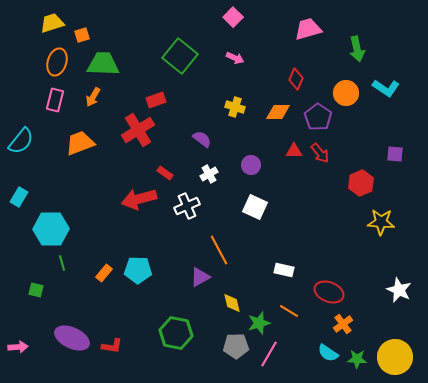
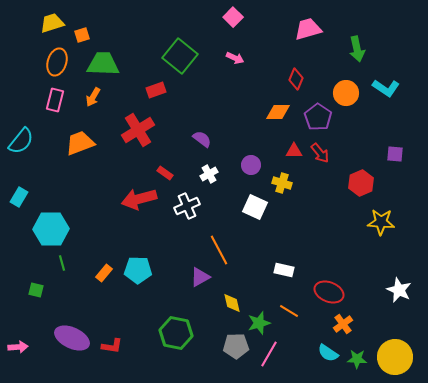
red rectangle at (156, 100): moved 10 px up
yellow cross at (235, 107): moved 47 px right, 76 px down
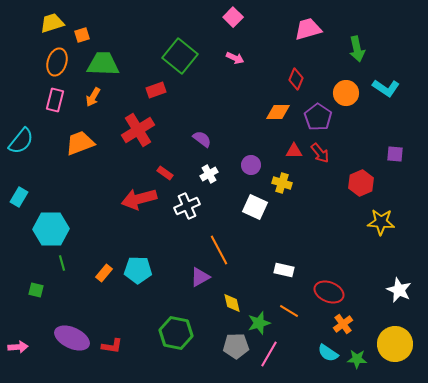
yellow circle at (395, 357): moved 13 px up
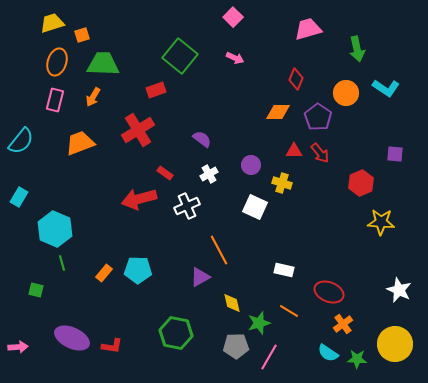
cyan hexagon at (51, 229): moved 4 px right; rotated 24 degrees clockwise
pink line at (269, 354): moved 3 px down
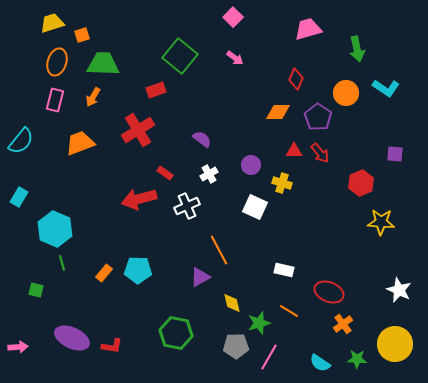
pink arrow at (235, 58): rotated 12 degrees clockwise
cyan semicircle at (328, 353): moved 8 px left, 10 px down
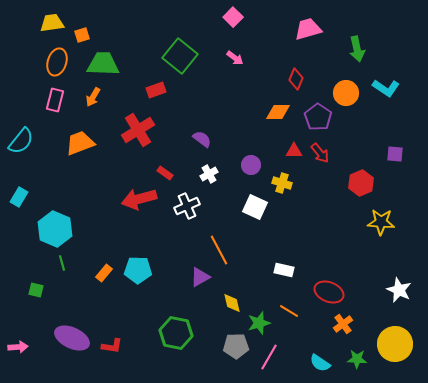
yellow trapezoid at (52, 23): rotated 10 degrees clockwise
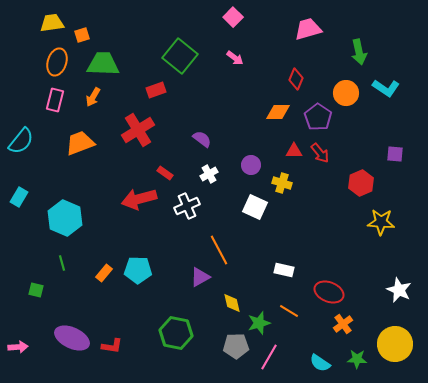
green arrow at (357, 49): moved 2 px right, 3 px down
cyan hexagon at (55, 229): moved 10 px right, 11 px up
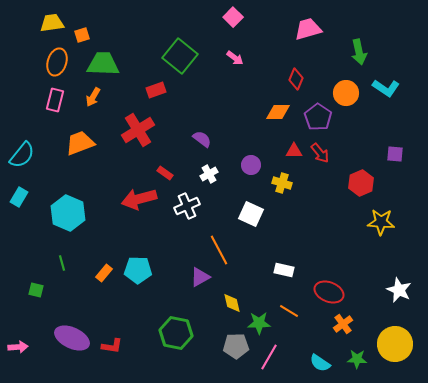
cyan semicircle at (21, 141): moved 1 px right, 14 px down
white square at (255, 207): moved 4 px left, 7 px down
cyan hexagon at (65, 218): moved 3 px right, 5 px up
green star at (259, 323): rotated 15 degrees clockwise
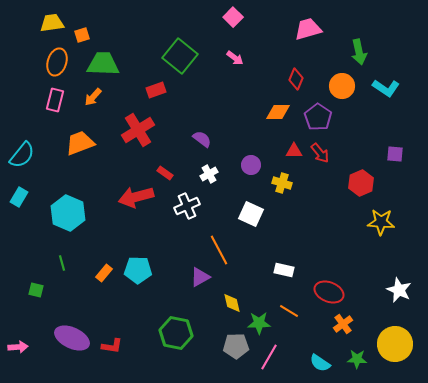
orange circle at (346, 93): moved 4 px left, 7 px up
orange arrow at (93, 97): rotated 12 degrees clockwise
red arrow at (139, 199): moved 3 px left, 2 px up
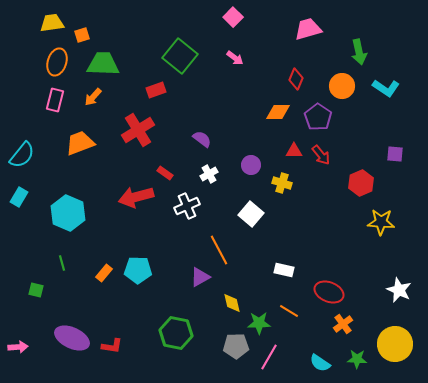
red arrow at (320, 153): moved 1 px right, 2 px down
white square at (251, 214): rotated 15 degrees clockwise
